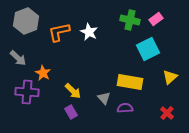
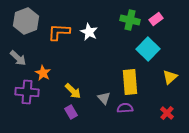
orange L-shape: rotated 15 degrees clockwise
cyan square: rotated 20 degrees counterclockwise
yellow rectangle: rotated 75 degrees clockwise
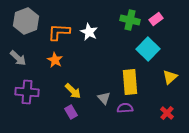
orange star: moved 12 px right, 13 px up
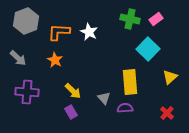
green cross: moved 1 px up
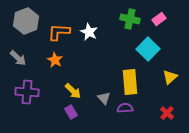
pink rectangle: moved 3 px right
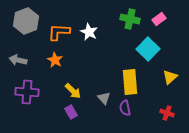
gray arrow: moved 2 px down; rotated 150 degrees clockwise
purple semicircle: rotated 98 degrees counterclockwise
red cross: rotated 24 degrees counterclockwise
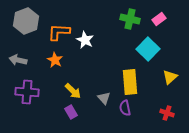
white star: moved 4 px left, 8 px down
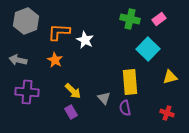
yellow triangle: rotated 28 degrees clockwise
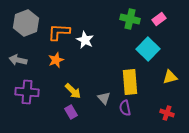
gray hexagon: moved 2 px down
orange star: moved 1 px right; rotated 21 degrees clockwise
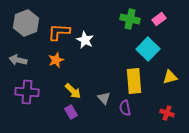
yellow rectangle: moved 4 px right, 1 px up
